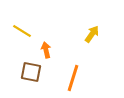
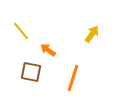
yellow line: moved 1 px left; rotated 18 degrees clockwise
orange arrow: moved 2 px right; rotated 42 degrees counterclockwise
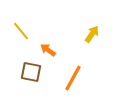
orange line: rotated 12 degrees clockwise
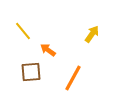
yellow line: moved 2 px right
brown square: rotated 15 degrees counterclockwise
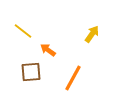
yellow line: rotated 12 degrees counterclockwise
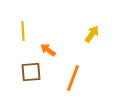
yellow line: rotated 48 degrees clockwise
orange line: rotated 8 degrees counterclockwise
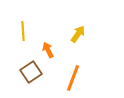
yellow arrow: moved 14 px left
orange arrow: rotated 28 degrees clockwise
brown square: rotated 30 degrees counterclockwise
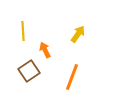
orange arrow: moved 3 px left
brown square: moved 2 px left, 1 px up
orange line: moved 1 px left, 1 px up
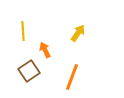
yellow arrow: moved 1 px up
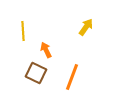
yellow arrow: moved 8 px right, 6 px up
orange arrow: moved 1 px right
brown square: moved 7 px right, 2 px down; rotated 30 degrees counterclockwise
